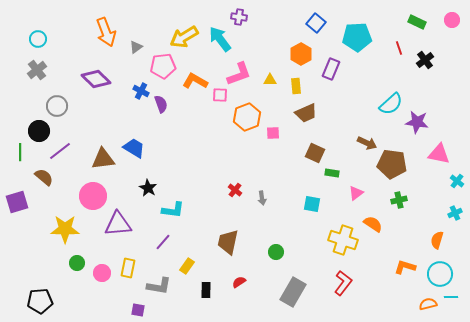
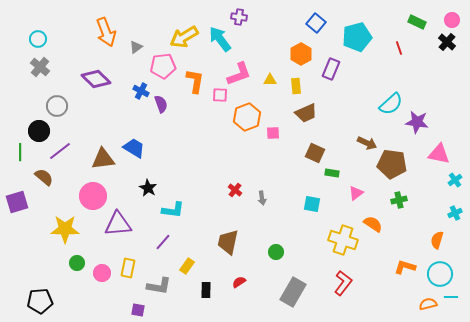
cyan pentagon at (357, 37): rotated 12 degrees counterclockwise
black cross at (425, 60): moved 22 px right, 18 px up; rotated 12 degrees counterclockwise
gray cross at (37, 70): moved 3 px right, 3 px up; rotated 12 degrees counterclockwise
orange L-shape at (195, 81): rotated 70 degrees clockwise
cyan cross at (457, 181): moved 2 px left, 1 px up; rotated 16 degrees clockwise
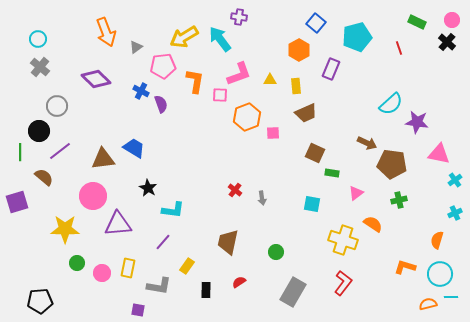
orange hexagon at (301, 54): moved 2 px left, 4 px up
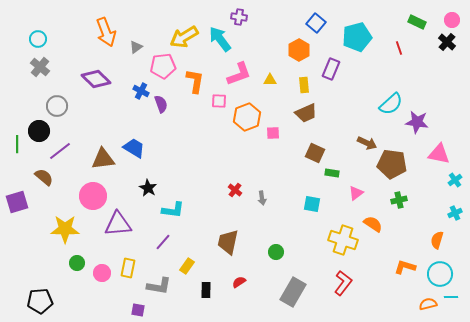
yellow rectangle at (296, 86): moved 8 px right, 1 px up
pink square at (220, 95): moved 1 px left, 6 px down
green line at (20, 152): moved 3 px left, 8 px up
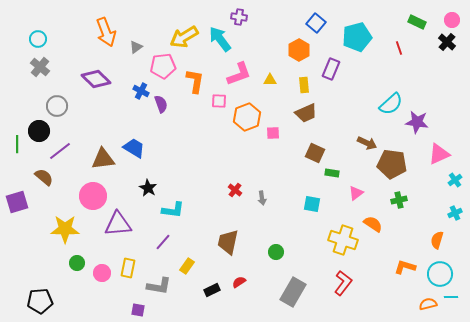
pink triangle at (439, 154): rotated 35 degrees counterclockwise
black rectangle at (206, 290): moved 6 px right; rotated 63 degrees clockwise
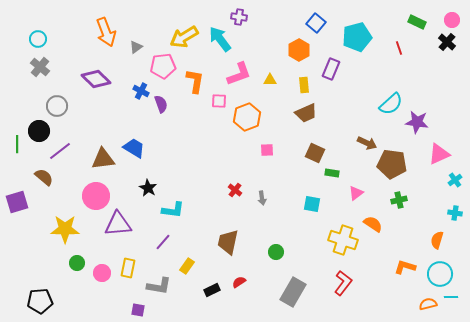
pink square at (273, 133): moved 6 px left, 17 px down
pink circle at (93, 196): moved 3 px right
cyan cross at (455, 213): rotated 32 degrees clockwise
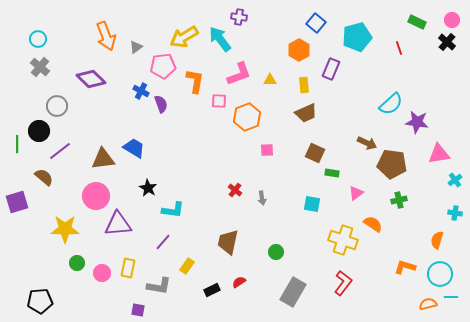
orange arrow at (106, 32): moved 4 px down
purple diamond at (96, 79): moved 5 px left
pink triangle at (439, 154): rotated 15 degrees clockwise
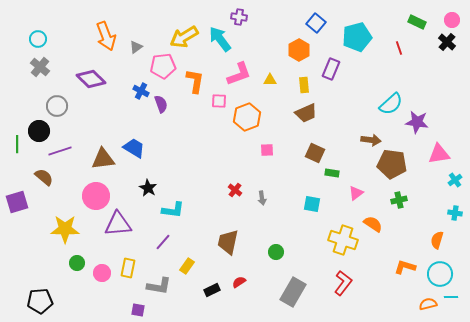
brown arrow at (367, 143): moved 4 px right, 3 px up; rotated 18 degrees counterclockwise
purple line at (60, 151): rotated 20 degrees clockwise
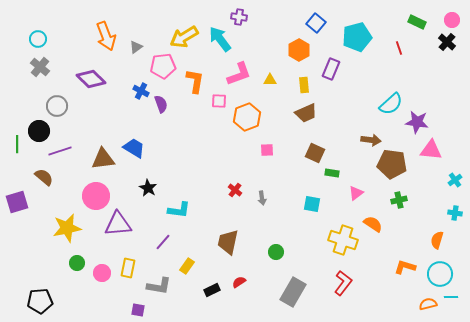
pink triangle at (439, 154): moved 8 px left, 4 px up; rotated 15 degrees clockwise
cyan L-shape at (173, 210): moved 6 px right
yellow star at (65, 229): moved 2 px right, 1 px up; rotated 12 degrees counterclockwise
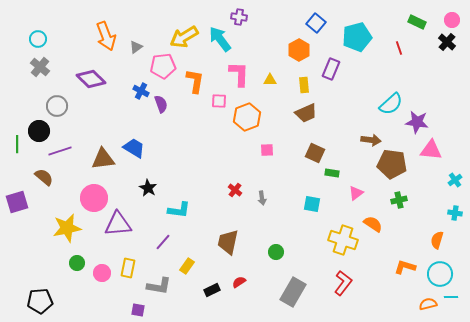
pink L-shape at (239, 74): rotated 68 degrees counterclockwise
pink circle at (96, 196): moved 2 px left, 2 px down
